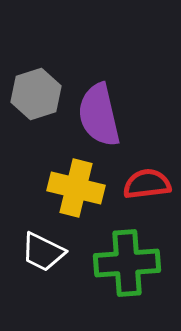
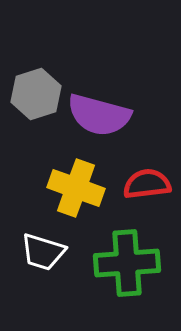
purple semicircle: rotated 62 degrees counterclockwise
yellow cross: rotated 6 degrees clockwise
white trapezoid: rotated 9 degrees counterclockwise
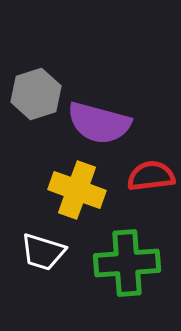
purple semicircle: moved 8 px down
red semicircle: moved 4 px right, 8 px up
yellow cross: moved 1 px right, 2 px down
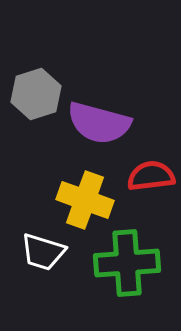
yellow cross: moved 8 px right, 10 px down
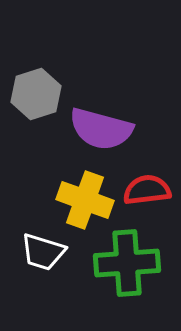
purple semicircle: moved 2 px right, 6 px down
red semicircle: moved 4 px left, 14 px down
